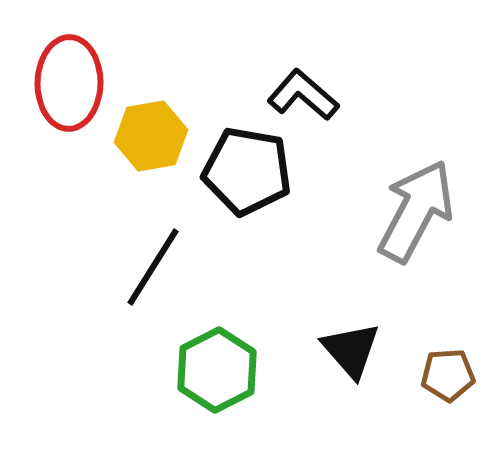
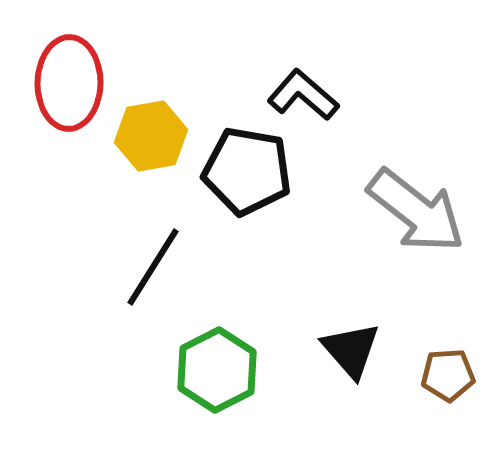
gray arrow: rotated 100 degrees clockwise
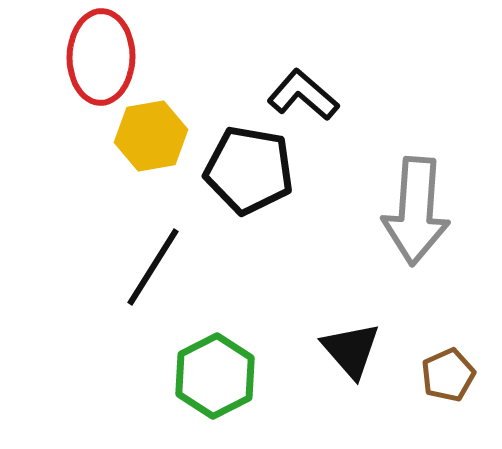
red ellipse: moved 32 px right, 26 px up
black pentagon: moved 2 px right, 1 px up
gray arrow: rotated 56 degrees clockwise
green hexagon: moved 2 px left, 6 px down
brown pentagon: rotated 20 degrees counterclockwise
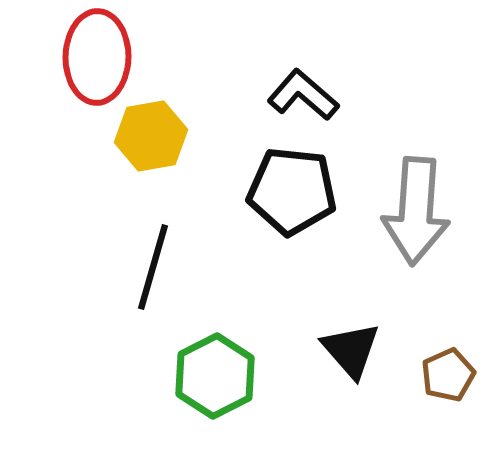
red ellipse: moved 4 px left
black pentagon: moved 43 px right, 21 px down; rotated 4 degrees counterclockwise
black line: rotated 16 degrees counterclockwise
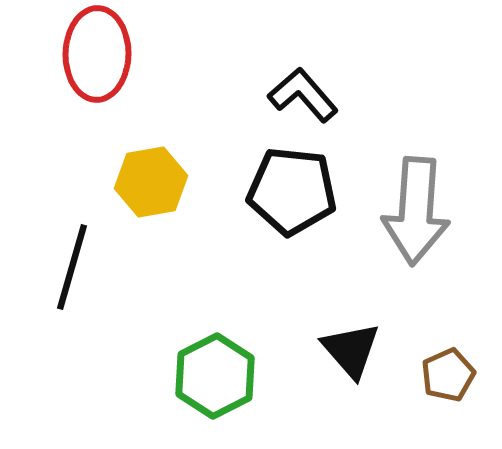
red ellipse: moved 3 px up
black L-shape: rotated 8 degrees clockwise
yellow hexagon: moved 46 px down
black line: moved 81 px left
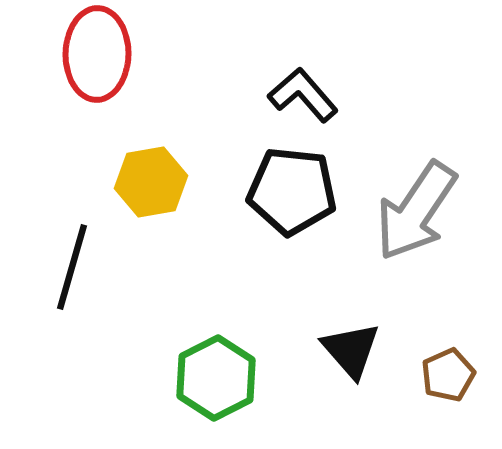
gray arrow: rotated 30 degrees clockwise
green hexagon: moved 1 px right, 2 px down
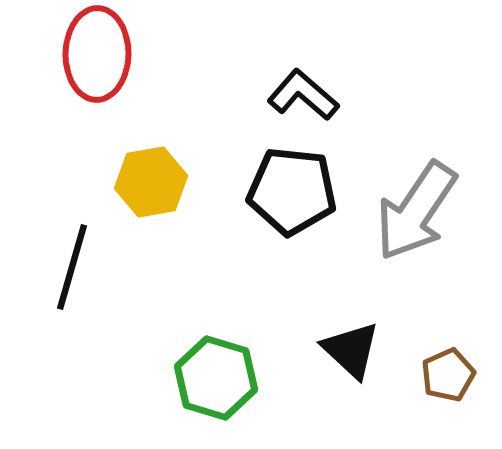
black L-shape: rotated 8 degrees counterclockwise
black triangle: rotated 6 degrees counterclockwise
green hexagon: rotated 16 degrees counterclockwise
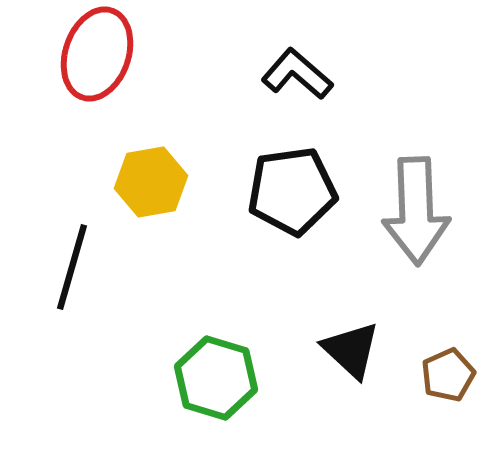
red ellipse: rotated 18 degrees clockwise
black L-shape: moved 6 px left, 21 px up
black pentagon: rotated 14 degrees counterclockwise
gray arrow: rotated 36 degrees counterclockwise
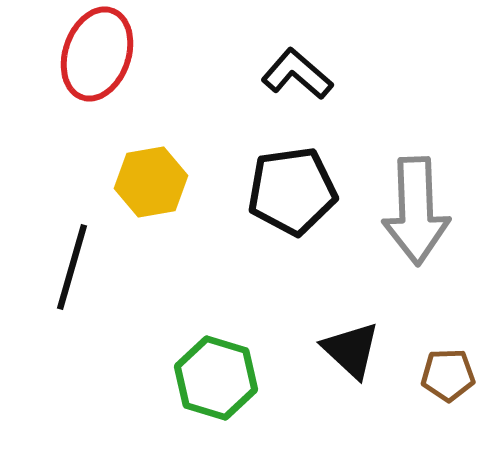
brown pentagon: rotated 22 degrees clockwise
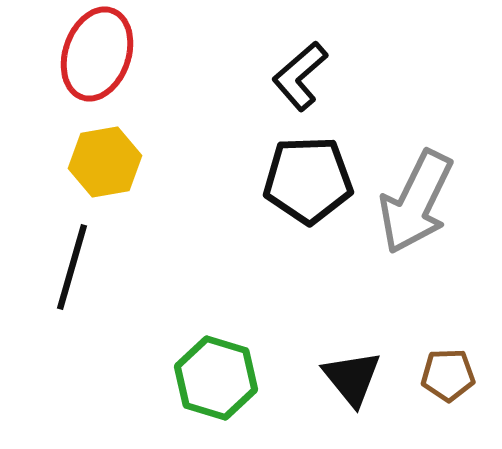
black L-shape: moved 3 px right, 2 px down; rotated 82 degrees counterclockwise
yellow hexagon: moved 46 px left, 20 px up
black pentagon: moved 16 px right, 11 px up; rotated 6 degrees clockwise
gray arrow: moved 9 px up; rotated 28 degrees clockwise
black triangle: moved 1 px right, 28 px down; rotated 8 degrees clockwise
